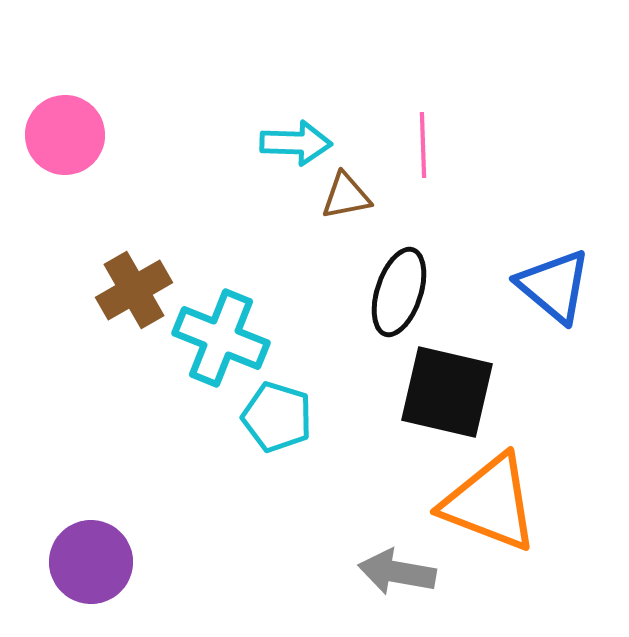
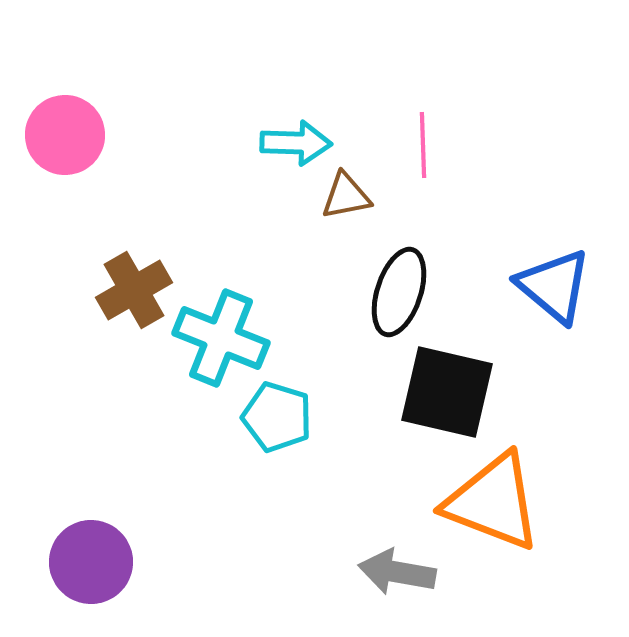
orange triangle: moved 3 px right, 1 px up
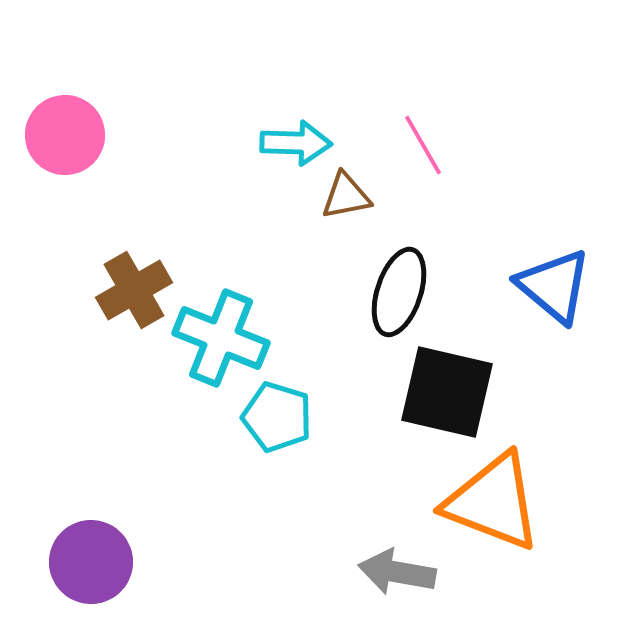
pink line: rotated 28 degrees counterclockwise
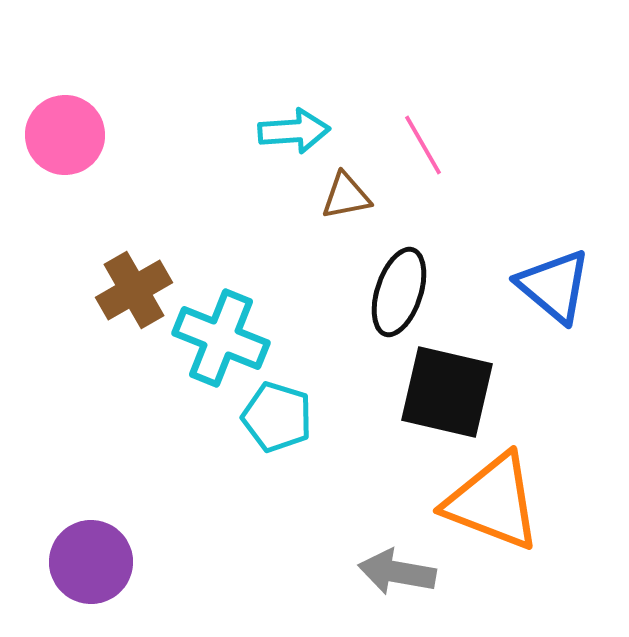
cyan arrow: moved 2 px left, 12 px up; rotated 6 degrees counterclockwise
